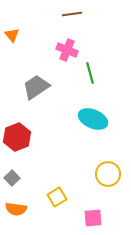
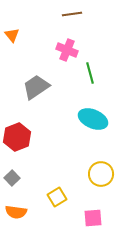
yellow circle: moved 7 px left
orange semicircle: moved 3 px down
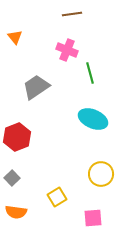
orange triangle: moved 3 px right, 2 px down
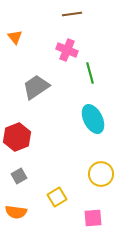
cyan ellipse: rotated 40 degrees clockwise
gray square: moved 7 px right, 2 px up; rotated 14 degrees clockwise
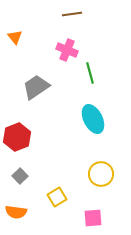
gray square: moved 1 px right; rotated 14 degrees counterclockwise
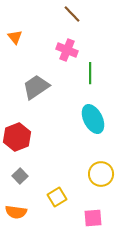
brown line: rotated 54 degrees clockwise
green line: rotated 15 degrees clockwise
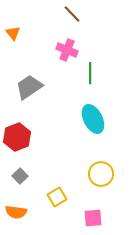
orange triangle: moved 2 px left, 4 px up
gray trapezoid: moved 7 px left
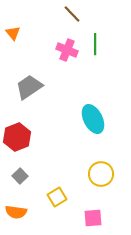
green line: moved 5 px right, 29 px up
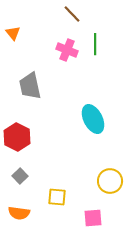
gray trapezoid: moved 1 px right, 1 px up; rotated 68 degrees counterclockwise
red hexagon: rotated 12 degrees counterclockwise
yellow circle: moved 9 px right, 7 px down
yellow square: rotated 36 degrees clockwise
orange semicircle: moved 3 px right, 1 px down
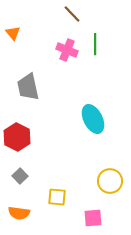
gray trapezoid: moved 2 px left, 1 px down
